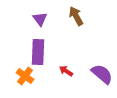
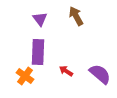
purple semicircle: moved 2 px left
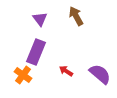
purple rectangle: moved 2 px left; rotated 20 degrees clockwise
orange cross: moved 2 px left, 1 px up
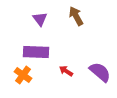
purple rectangle: rotated 70 degrees clockwise
purple semicircle: moved 2 px up
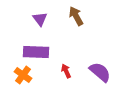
red arrow: rotated 32 degrees clockwise
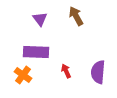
purple semicircle: moved 2 px left; rotated 125 degrees counterclockwise
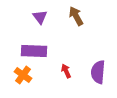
purple triangle: moved 2 px up
purple rectangle: moved 2 px left, 1 px up
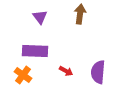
brown arrow: moved 4 px right, 2 px up; rotated 36 degrees clockwise
purple rectangle: moved 1 px right
red arrow: rotated 144 degrees clockwise
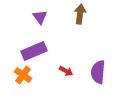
purple rectangle: moved 1 px left; rotated 25 degrees counterclockwise
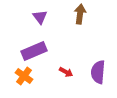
red arrow: moved 1 px down
orange cross: moved 1 px right, 1 px down
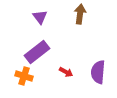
purple rectangle: moved 3 px right, 1 px down; rotated 15 degrees counterclockwise
orange cross: rotated 18 degrees counterclockwise
